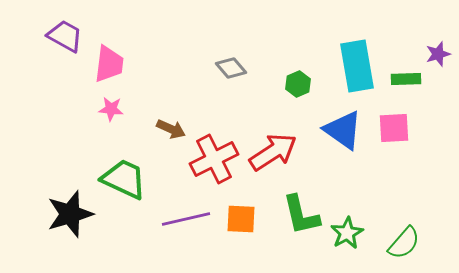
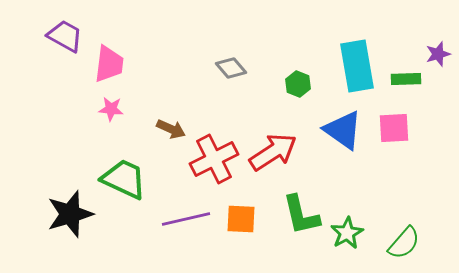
green hexagon: rotated 15 degrees counterclockwise
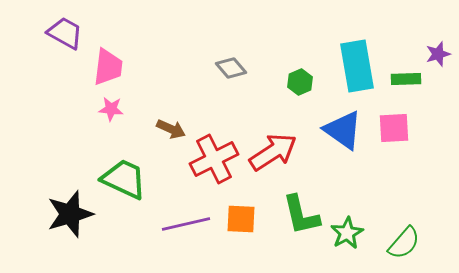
purple trapezoid: moved 3 px up
pink trapezoid: moved 1 px left, 3 px down
green hexagon: moved 2 px right, 2 px up; rotated 15 degrees clockwise
purple line: moved 5 px down
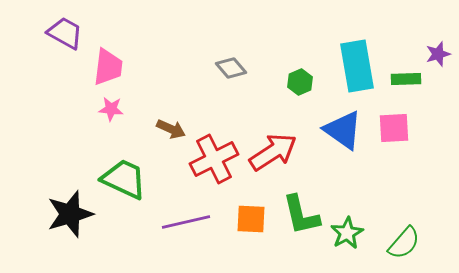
orange square: moved 10 px right
purple line: moved 2 px up
